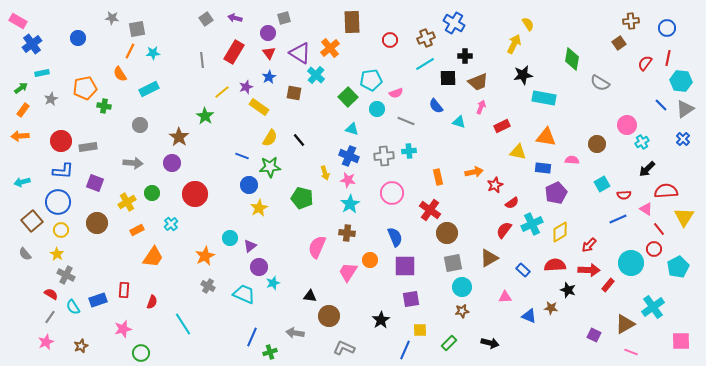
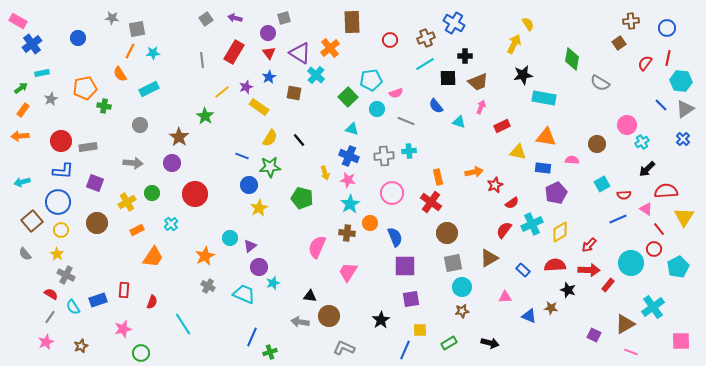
red cross at (430, 210): moved 1 px right, 8 px up
orange circle at (370, 260): moved 37 px up
gray arrow at (295, 333): moved 5 px right, 11 px up
green rectangle at (449, 343): rotated 14 degrees clockwise
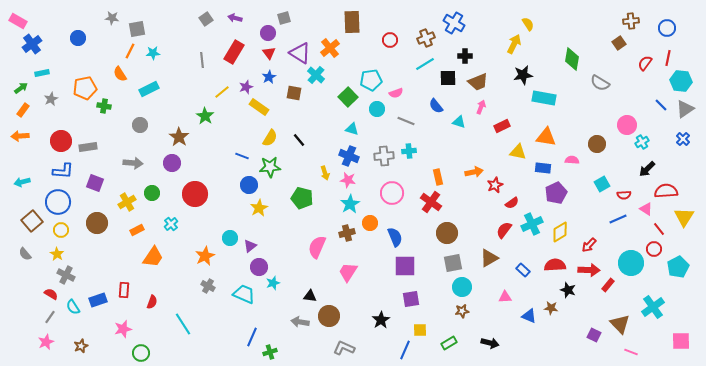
brown cross at (347, 233): rotated 21 degrees counterclockwise
brown triangle at (625, 324): moved 5 px left; rotated 45 degrees counterclockwise
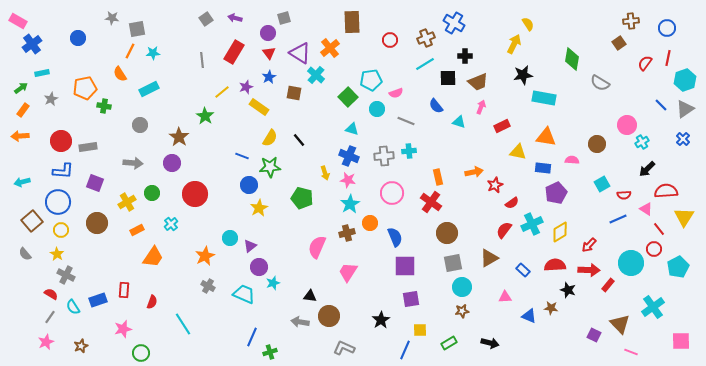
cyan hexagon at (681, 81): moved 4 px right, 1 px up; rotated 25 degrees counterclockwise
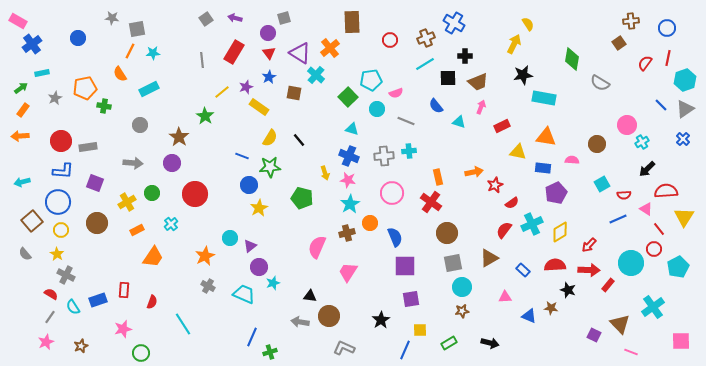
gray star at (51, 99): moved 4 px right, 1 px up
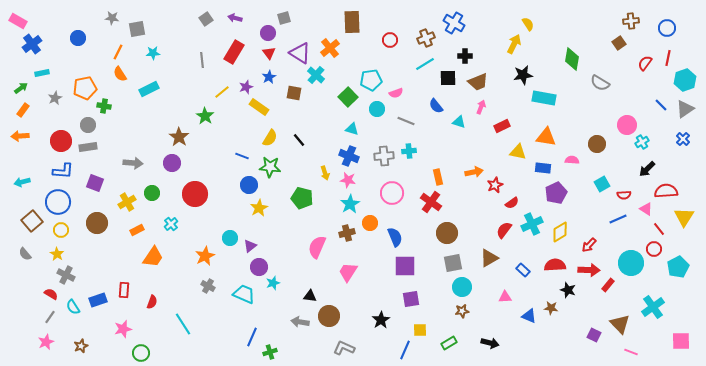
orange line at (130, 51): moved 12 px left, 1 px down
gray circle at (140, 125): moved 52 px left
green star at (270, 167): rotated 10 degrees clockwise
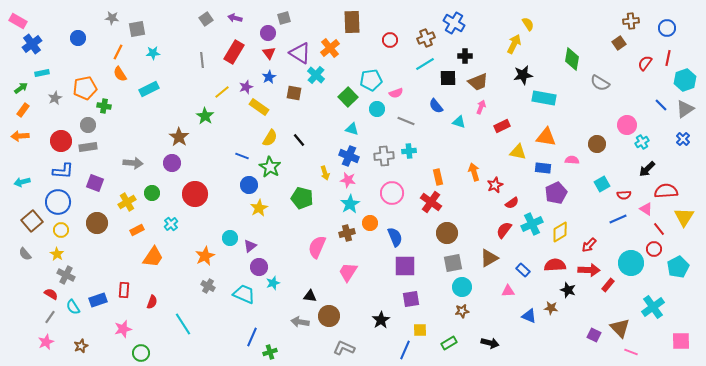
green star at (270, 167): rotated 25 degrees clockwise
orange arrow at (474, 172): rotated 96 degrees counterclockwise
pink triangle at (505, 297): moved 3 px right, 6 px up
brown triangle at (620, 324): moved 4 px down
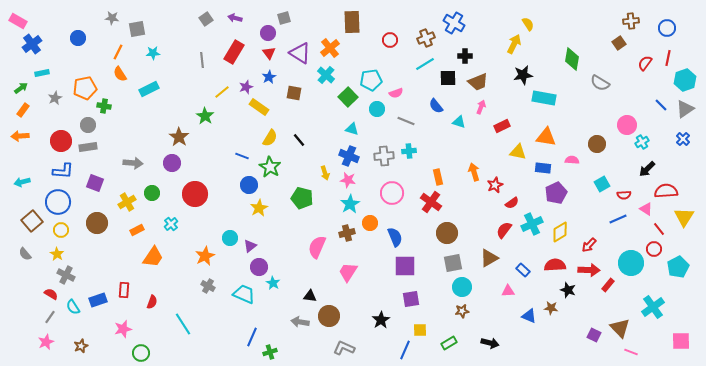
cyan cross at (316, 75): moved 10 px right
cyan star at (273, 283): rotated 24 degrees counterclockwise
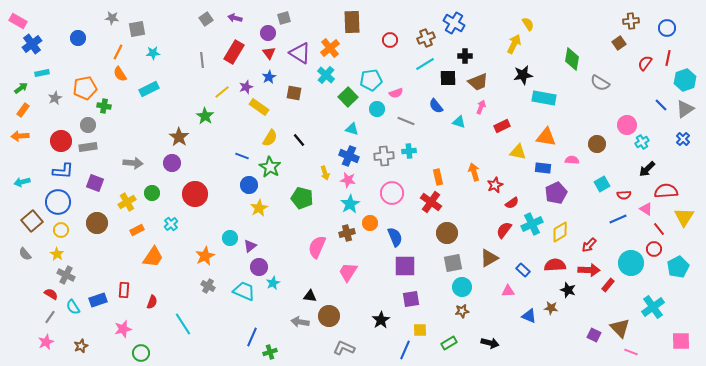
cyan star at (273, 283): rotated 16 degrees clockwise
cyan trapezoid at (244, 294): moved 3 px up
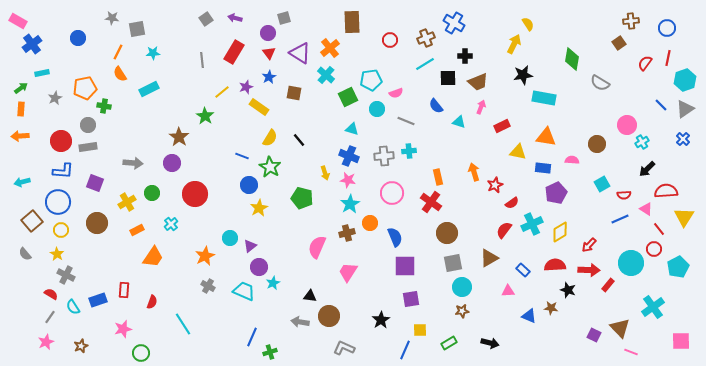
green square at (348, 97): rotated 18 degrees clockwise
orange rectangle at (23, 110): moved 2 px left, 1 px up; rotated 32 degrees counterclockwise
blue line at (618, 219): moved 2 px right
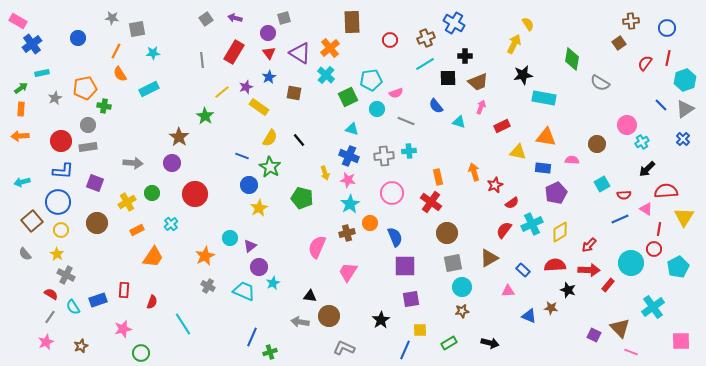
orange line at (118, 52): moved 2 px left, 1 px up
red line at (659, 229): rotated 48 degrees clockwise
